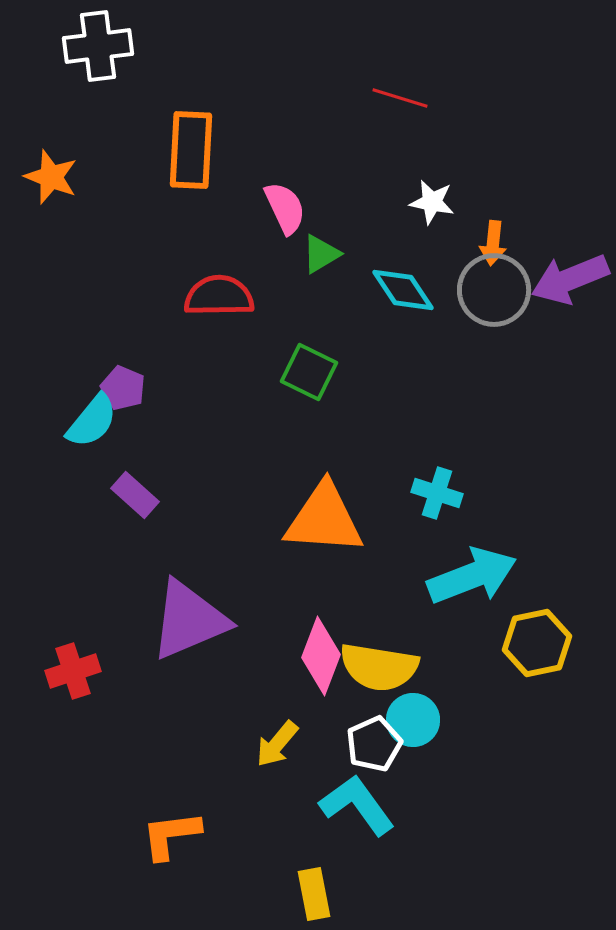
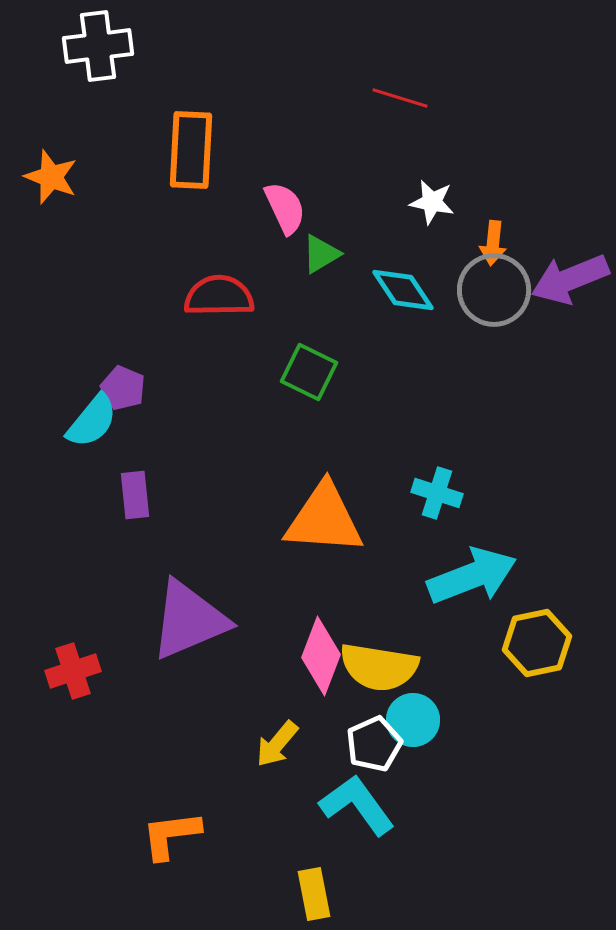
purple rectangle: rotated 42 degrees clockwise
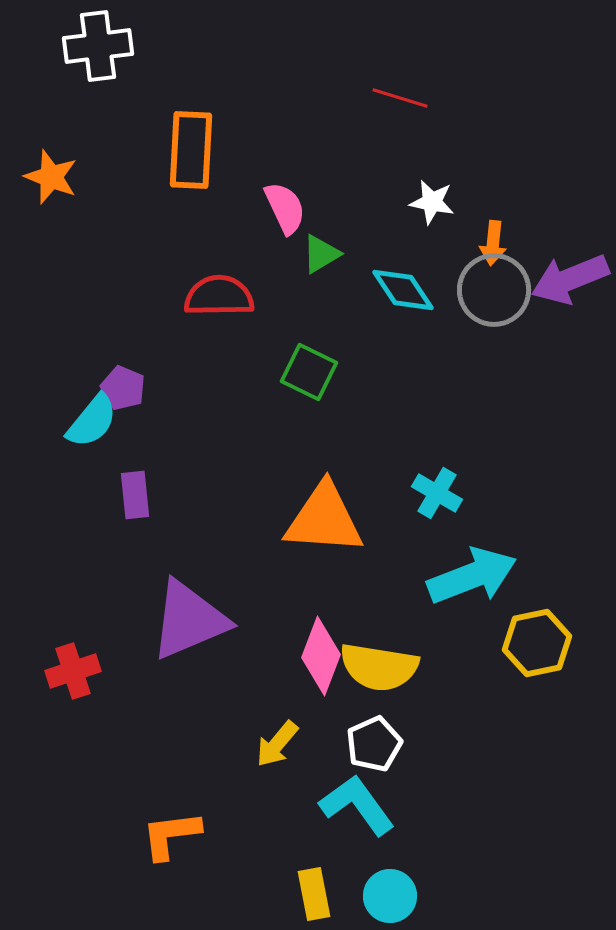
cyan cross: rotated 12 degrees clockwise
cyan circle: moved 23 px left, 176 px down
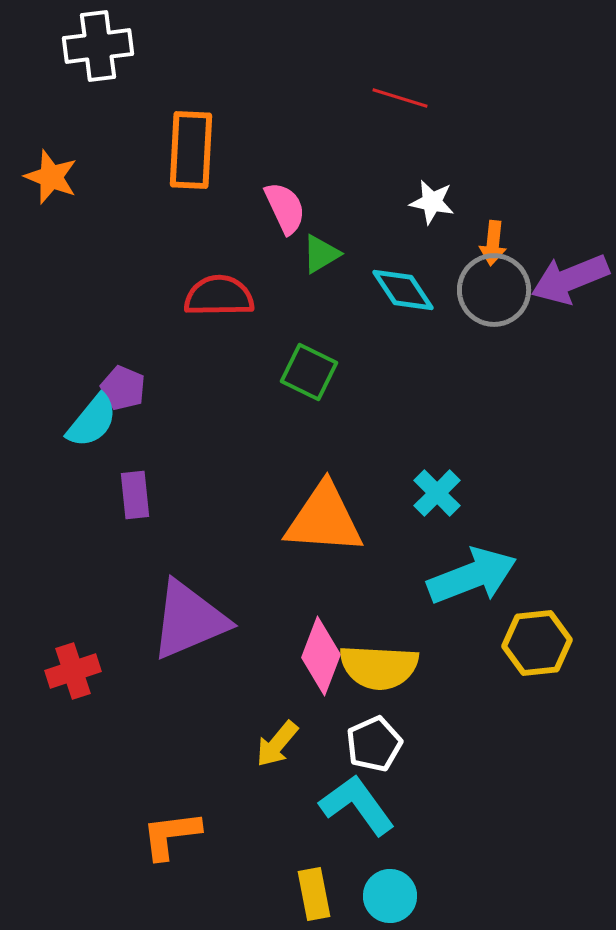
cyan cross: rotated 15 degrees clockwise
yellow hexagon: rotated 6 degrees clockwise
yellow semicircle: rotated 6 degrees counterclockwise
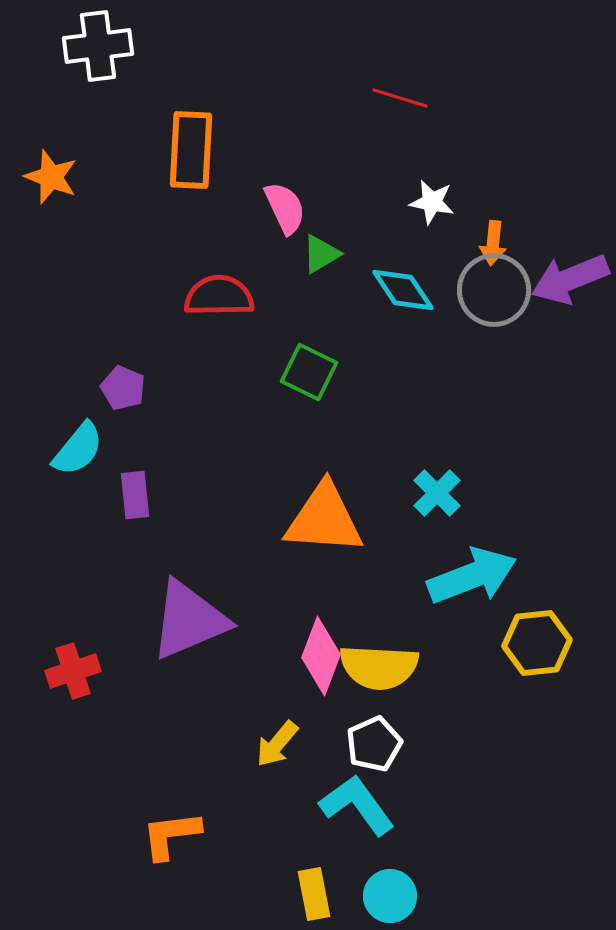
cyan semicircle: moved 14 px left, 28 px down
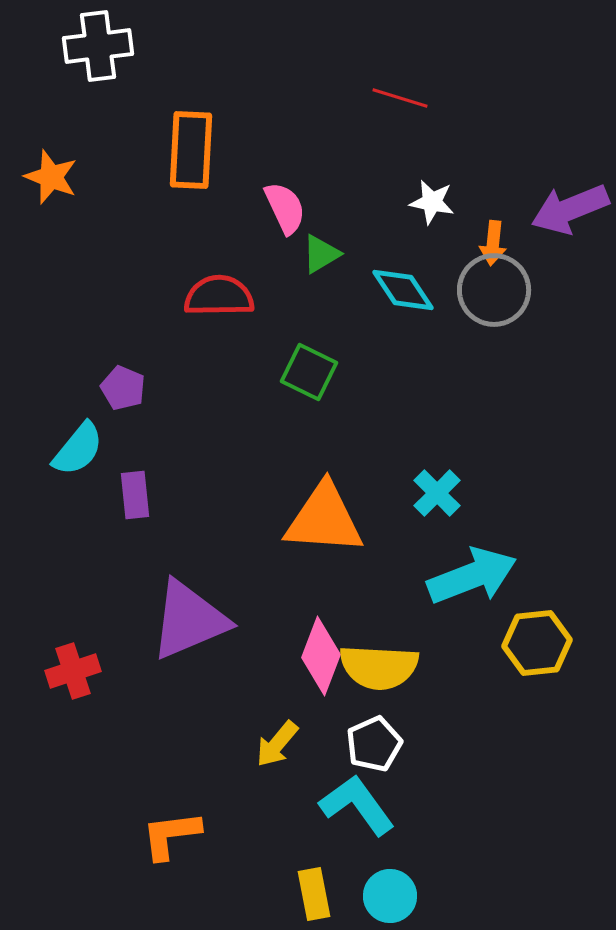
purple arrow: moved 70 px up
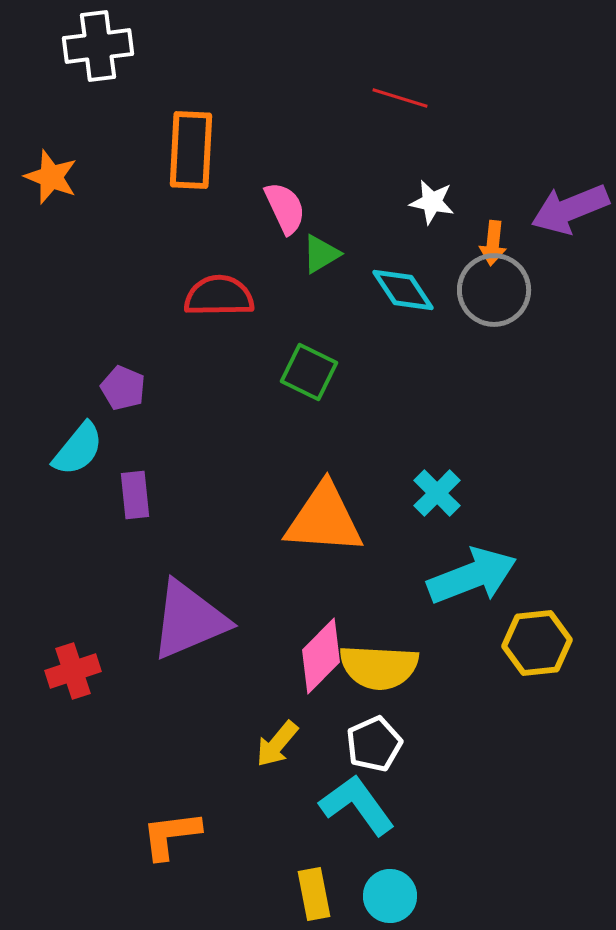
pink diamond: rotated 24 degrees clockwise
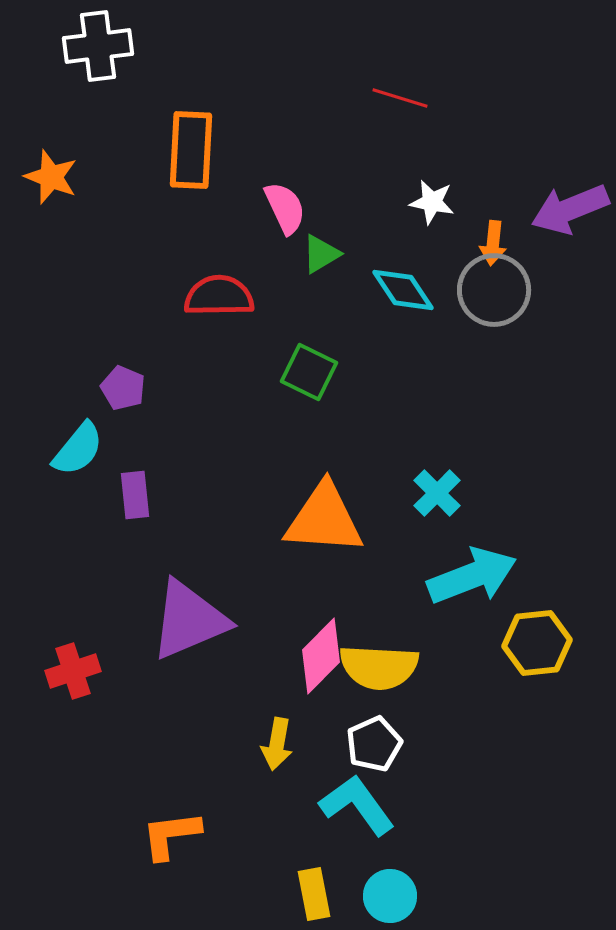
yellow arrow: rotated 30 degrees counterclockwise
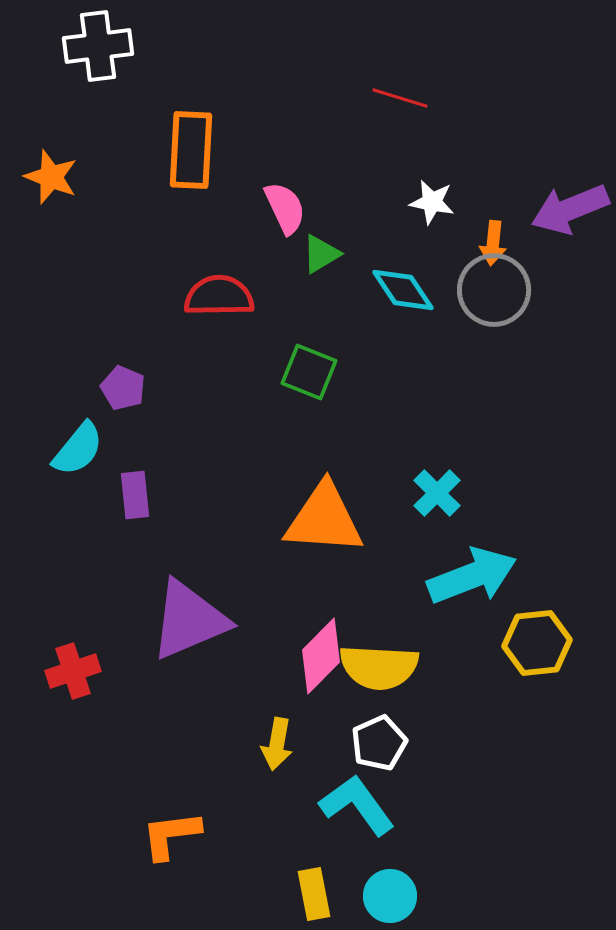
green square: rotated 4 degrees counterclockwise
white pentagon: moved 5 px right, 1 px up
